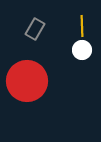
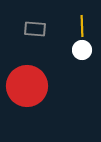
gray rectangle: rotated 65 degrees clockwise
red circle: moved 5 px down
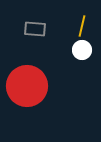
yellow line: rotated 15 degrees clockwise
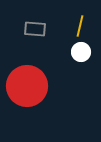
yellow line: moved 2 px left
white circle: moved 1 px left, 2 px down
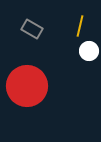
gray rectangle: moved 3 px left; rotated 25 degrees clockwise
white circle: moved 8 px right, 1 px up
